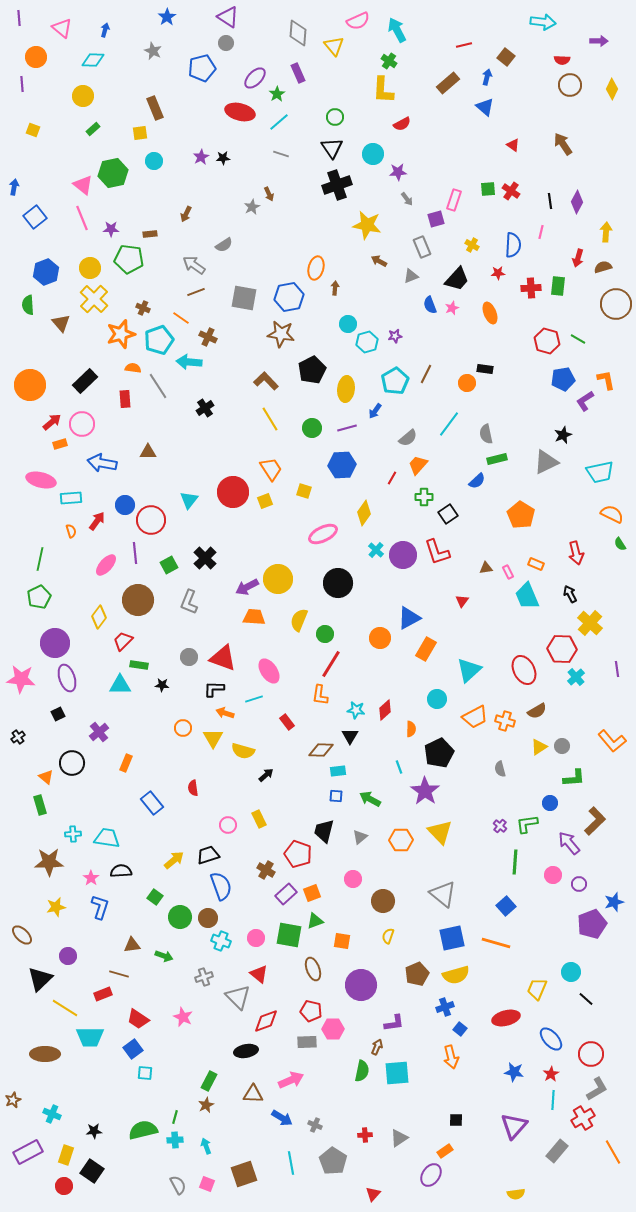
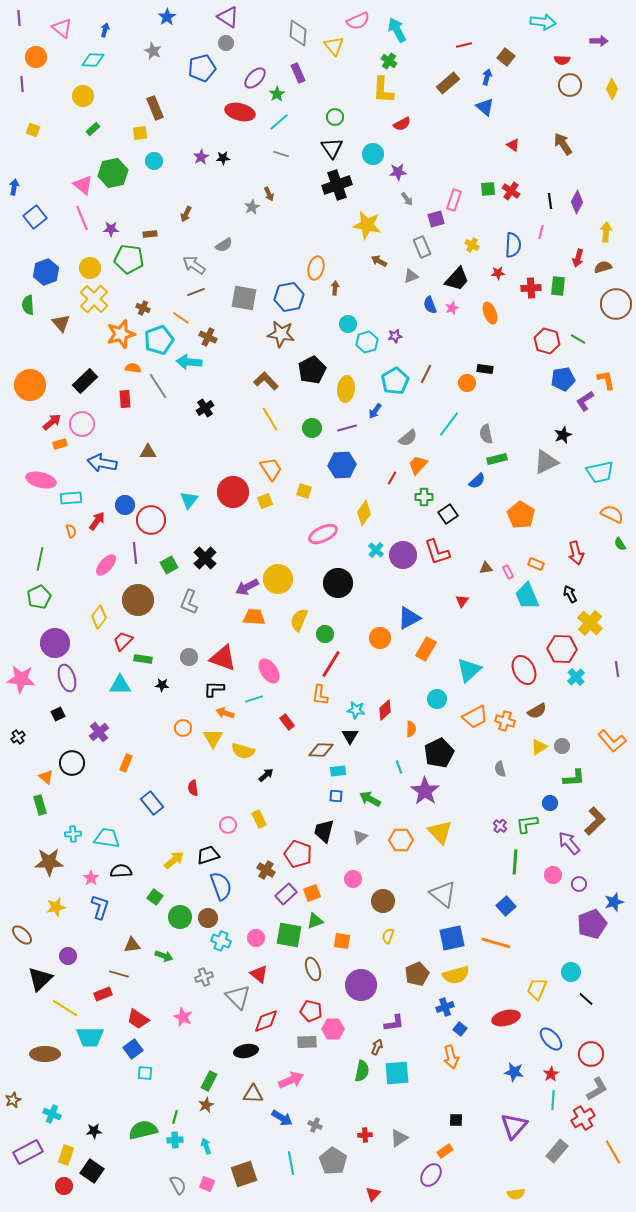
green rectangle at (139, 665): moved 4 px right, 6 px up
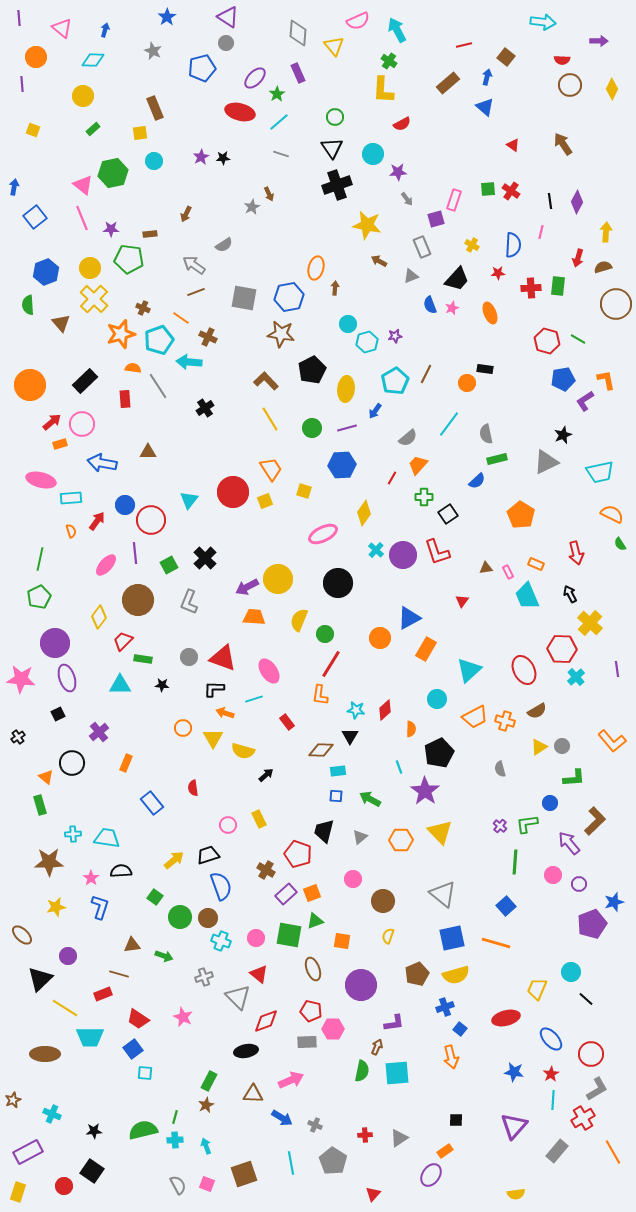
yellow rectangle at (66, 1155): moved 48 px left, 37 px down
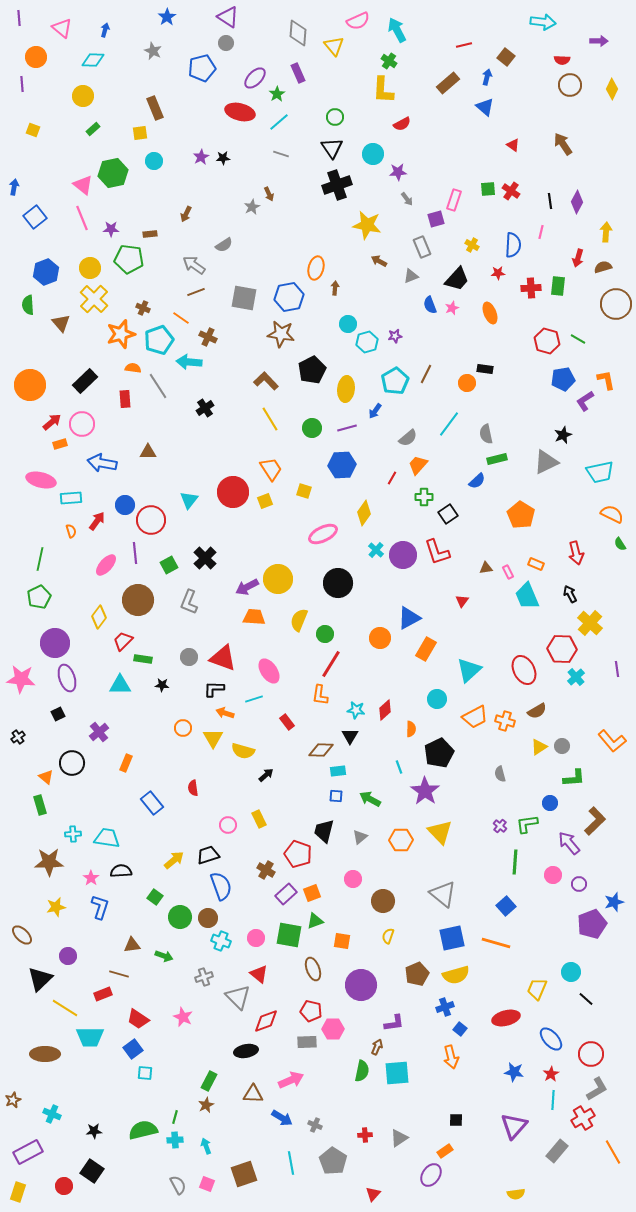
gray semicircle at (500, 769): moved 5 px down
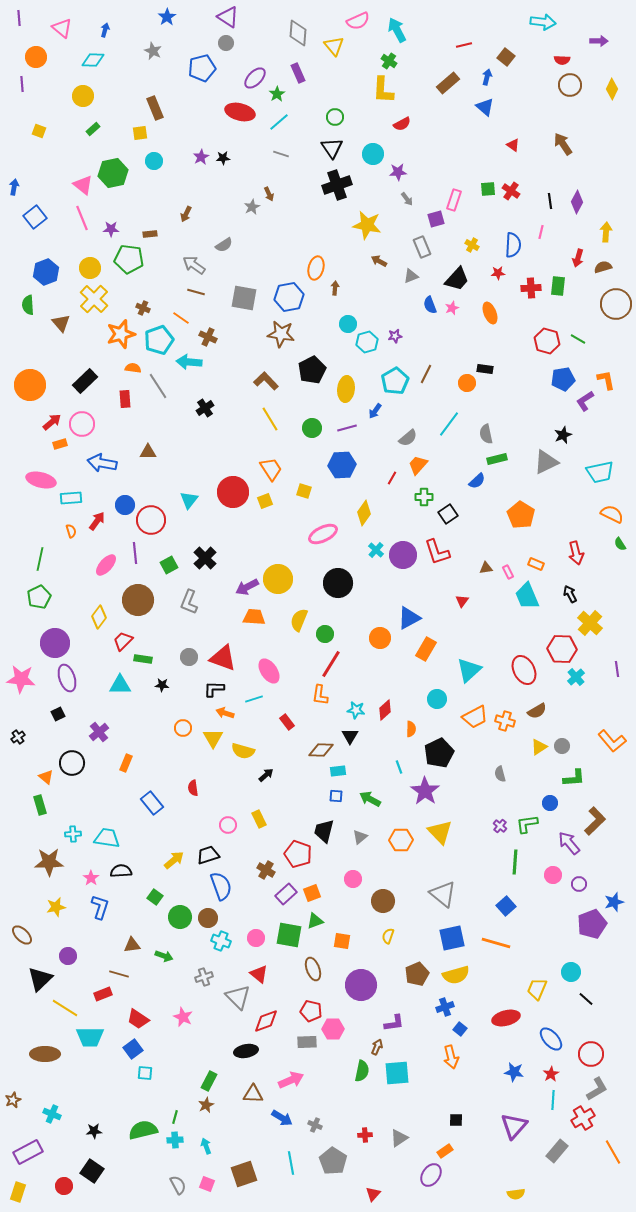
yellow square at (33, 130): moved 6 px right, 1 px down
brown line at (196, 292): rotated 36 degrees clockwise
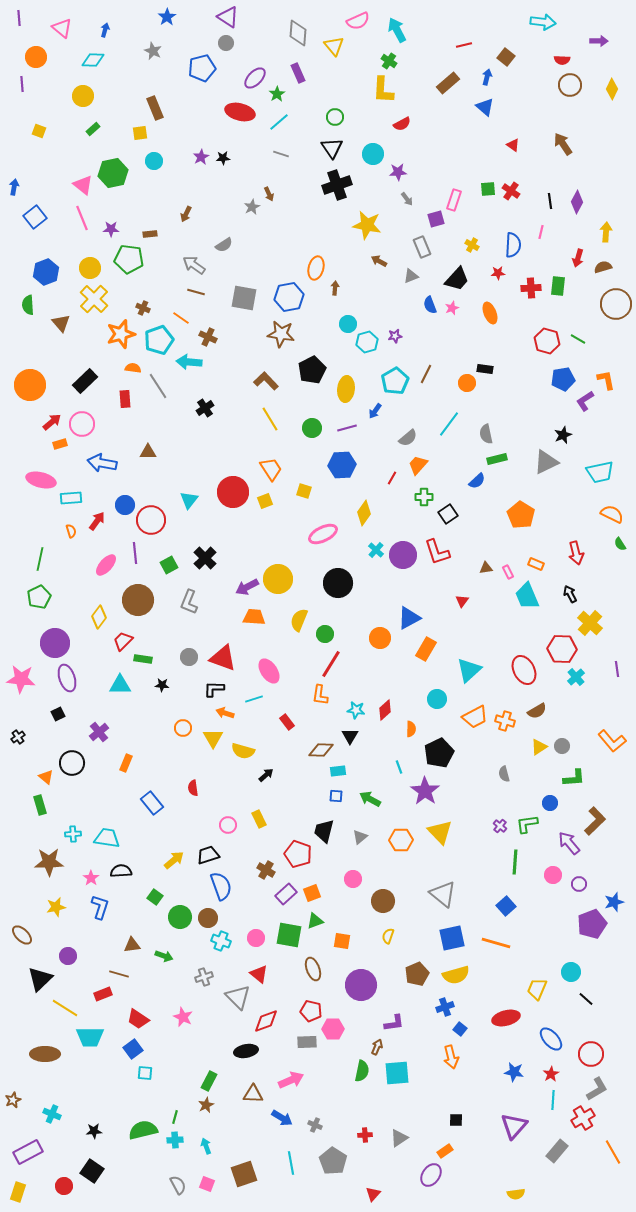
gray semicircle at (500, 774): moved 4 px right
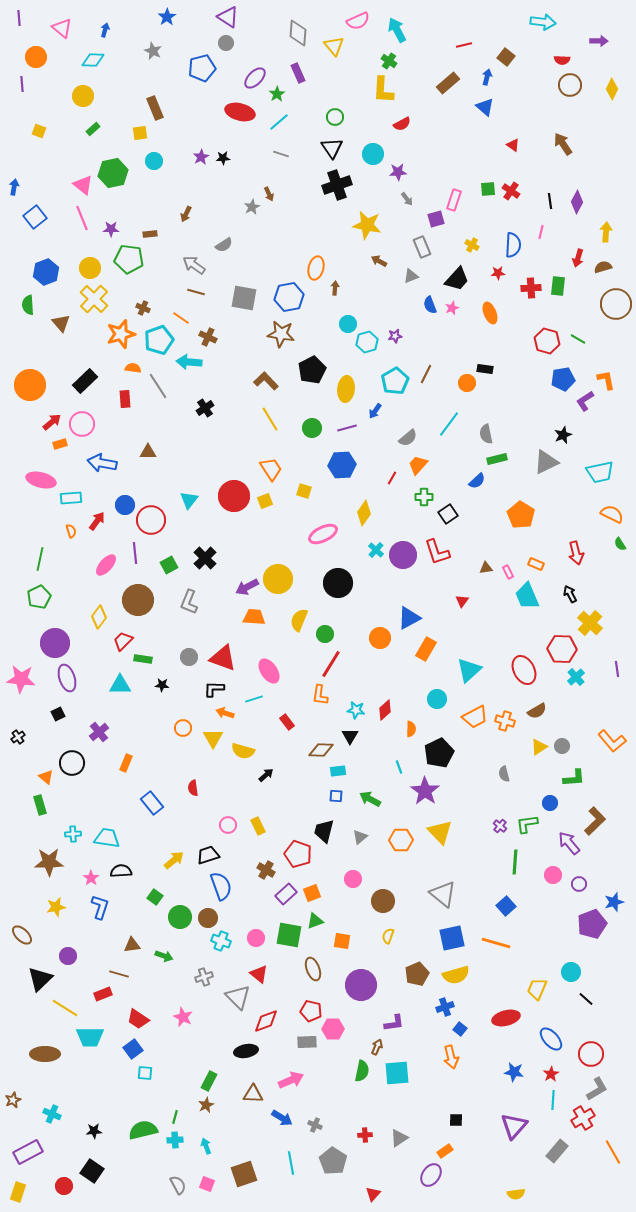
red circle at (233, 492): moved 1 px right, 4 px down
yellow rectangle at (259, 819): moved 1 px left, 7 px down
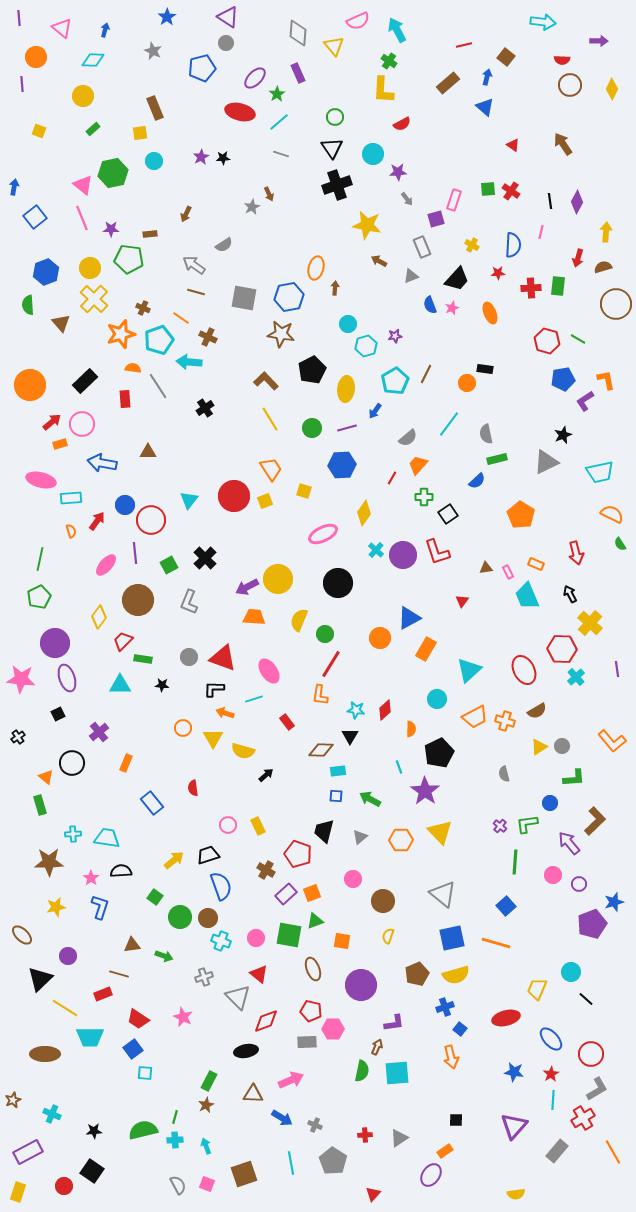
cyan hexagon at (367, 342): moved 1 px left, 4 px down
